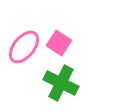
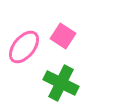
pink square: moved 4 px right, 7 px up
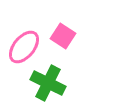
green cross: moved 13 px left
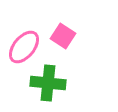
green cross: rotated 20 degrees counterclockwise
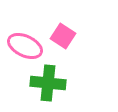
pink ellipse: moved 1 px right, 1 px up; rotated 76 degrees clockwise
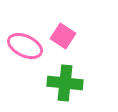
green cross: moved 17 px right
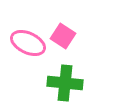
pink ellipse: moved 3 px right, 3 px up
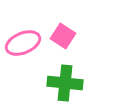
pink ellipse: moved 5 px left; rotated 48 degrees counterclockwise
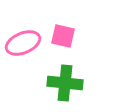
pink square: rotated 20 degrees counterclockwise
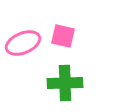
green cross: rotated 8 degrees counterclockwise
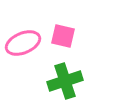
green cross: moved 2 px up; rotated 16 degrees counterclockwise
